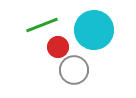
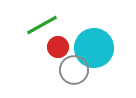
green line: rotated 8 degrees counterclockwise
cyan circle: moved 18 px down
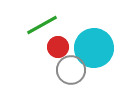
gray circle: moved 3 px left
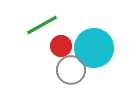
red circle: moved 3 px right, 1 px up
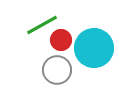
red circle: moved 6 px up
gray circle: moved 14 px left
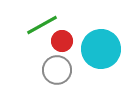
red circle: moved 1 px right, 1 px down
cyan circle: moved 7 px right, 1 px down
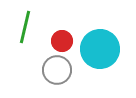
green line: moved 17 px left, 2 px down; rotated 48 degrees counterclockwise
cyan circle: moved 1 px left
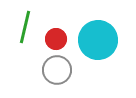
red circle: moved 6 px left, 2 px up
cyan circle: moved 2 px left, 9 px up
